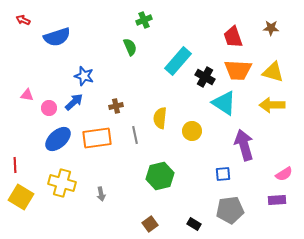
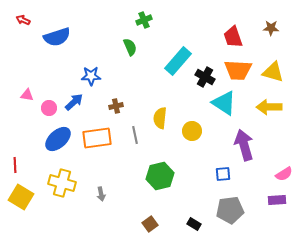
blue star: moved 7 px right; rotated 18 degrees counterclockwise
yellow arrow: moved 3 px left, 2 px down
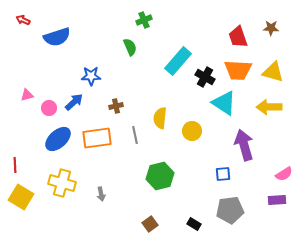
red trapezoid: moved 5 px right
pink triangle: rotated 24 degrees counterclockwise
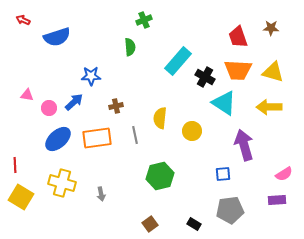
green semicircle: rotated 18 degrees clockwise
pink triangle: rotated 24 degrees clockwise
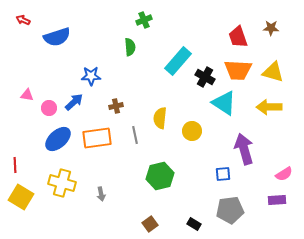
purple arrow: moved 4 px down
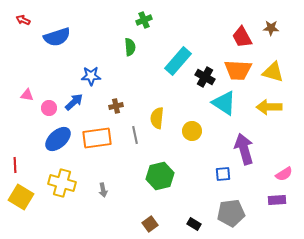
red trapezoid: moved 4 px right; rotated 10 degrees counterclockwise
yellow semicircle: moved 3 px left
gray arrow: moved 2 px right, 4 px up
gray pentagon: moved 1 px right, 3 px down
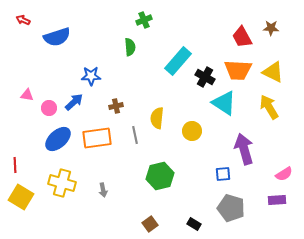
yellow triangle: rotated 10 degrees clockwise
yellow arrow: rotated 60 degrees clockwise
gray pentagon: moved 5 px up; rotated 24 degrees clockwise
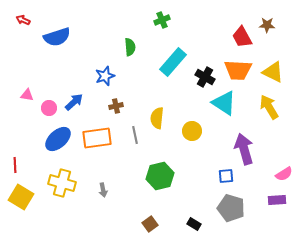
green cross: moved 18 px right
brown star: moved 4 px left, 3 px up
cyan rectangle: moved 5 px left, 1 px down
blue star: moved 14 px right; rotated 18 degrees counterclockwise
blue square: moved 3 px right, 2 px down
